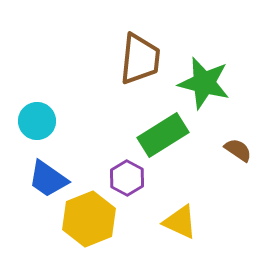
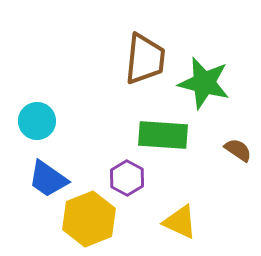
brown trapezoid: moved 5 px right
green rectangle: rotated 36 degrees clockwise
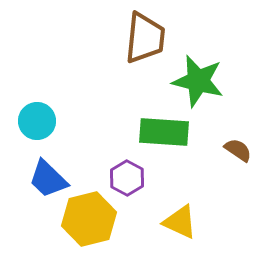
brown trapezoid: moved 21 px up
green star: moved 6 px left, 2 px up
green rectangle: moved 1 px right, 3 px up
blue trapezoid: rotated 9 degrees clockwise
yellow hexagon: rotated 8 degrees clockwise
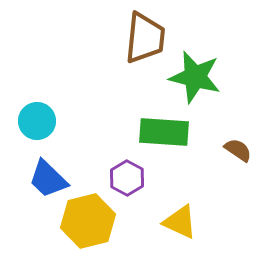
green star: moved 3 px left, 4 px up
yellow hexagon: moved 1 px left, 2 px down
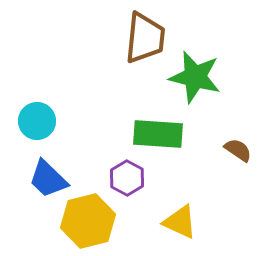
green rectangle: moved 6 px left, 2 px down
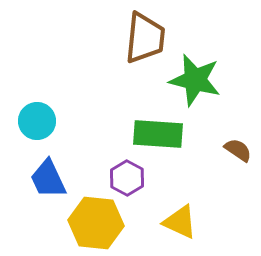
green star: moved 3 px down
blue trapezoid: rotated 21 degrees clockwise
yellow hexagon: moved 8 px right, 2 px down; rotated 20 degrees clockwise
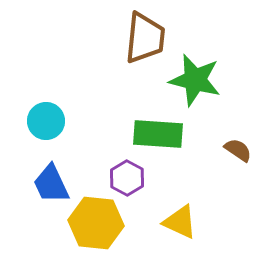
cyan circle: moved 9 px right
blue trapezoid: moved 3 px right, 5 px down
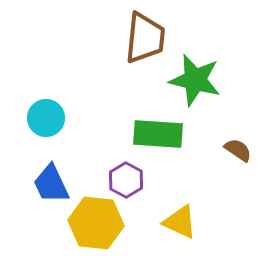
cyan circle: moved 3 px up
purple hexagon: moved 1 px left, 2 px down
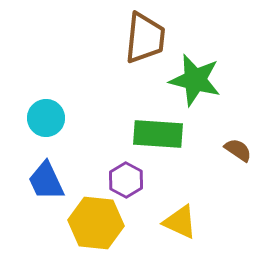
blue trapezoid: moved 5 px left, 3 px up
